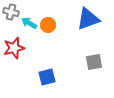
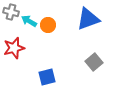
cyan arrow: moved 2 px up
gray square: rotated 30 degrees counterclockwise
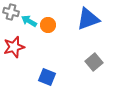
red star: moved 1 px up
blue square: rotated 36 degrees clockwise
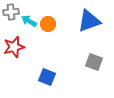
gray cross: rotated 21 degrees counterclockwise
blue triangle: moved 1 px right, 2 px down
orange circle: moved 1 px up
gray square: rotated 30 degrees counterclockwise
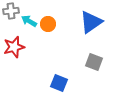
gray cross: moved 1 px up
blue triangle: moved 2 px right, 1 px down; rotated 15 degrees counterclockwise
blue square: moved 12 px right, 6 px down
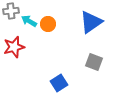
blue square: rotated 36 degrees clockwise
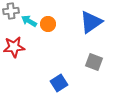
red star: rotated 10 degrees clockwise
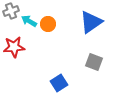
gray cross: rotated 14 degrees counterclockwise
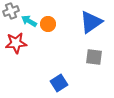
red star: moved 2 px right, 4 px up
gray square: moved 5 px up; rotated 12 degrees counterclockwise
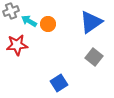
red star: moved 1 px right, 2 px down
gray square: rotated 30 degrees clockwise
